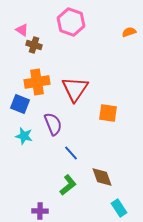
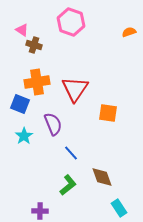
cyan star: rotated 24 degrees clockwise
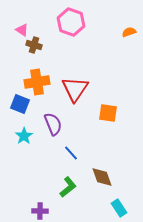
green L-shape: moved 2 px down
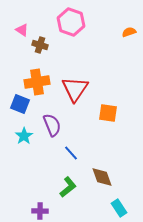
brown cross: moved 6 px right
purple semicircle: moved 1 px left, 1 px down
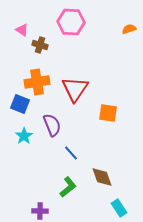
pink hexagon: rotated 16 degrees counterclockwise
orange semicircle: moved 3 px up
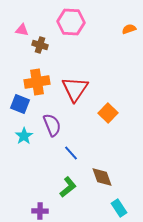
pink triangle: rotated 24 degrees counterclockwise
orange square: rotated 36 degrees clockwise
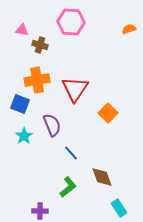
orange cross: moved 2 px up
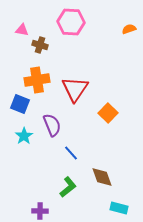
cyan rectangle: rotated 42 degrees counterclockwise
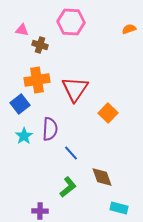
blue square: rotated 30 degrees clockwise
purple semicircle: moved 2 px left, 4 px down; rotated 25 degrees clockwise
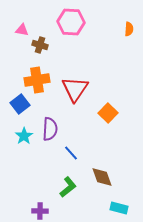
orange semicircle: rotated 112 degrees clockwise
